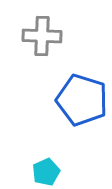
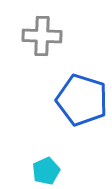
cyan pentagon: moved 1 px up
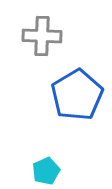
blue pentagon: moved 5 px left, 5 px up; rotated 24 degrees clockwise
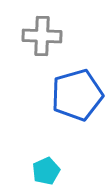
blue pentagon: rotated 15 degrees clockwise
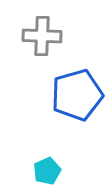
cyan pentagon: moved 1 px right
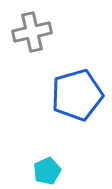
gray cross: moved 10 px left, 4 px up; rotated 15 degrees counterclockwise
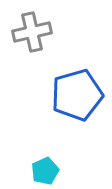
cyan pentagon: moved 2 px left
